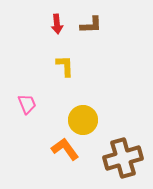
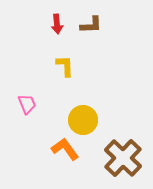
brown cross: rotated 30 degrees counterclockwise
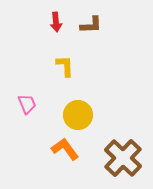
red arrow: moved 1 px left, 2 px up
yellow circle: moved 5 px left, 5 px up
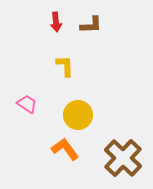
pink trapezoid: rotated 35 degrees counterclockwise
